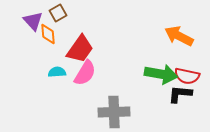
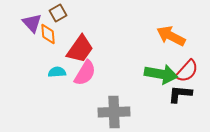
purple triangle: moved 1 px left, 2 px down
orange arrow: moved 8 px left
red semicircle: moved 5 px up; rotated 60 degrees counterclockwise
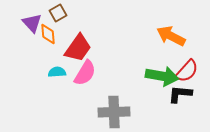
red trapezoid: moved 2 px left, 1 px up
green arrow: moved 1 px right, 2 px down
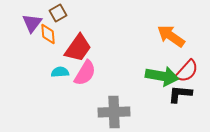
purple triangle: rotated 20 degrees clockwise
orange arrow: rotated 8 degrees clockwise
cyan semicircle: moved 3 px right
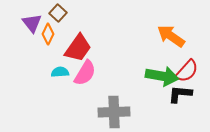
brown square: rotated 18 degrees counterclockwise
purple triangle: rotated 15 degrees counterclockwise
orange diamond: rotated 30 degrees clockwise
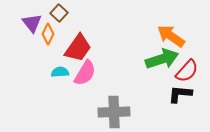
brown square: moved 1 px right
green arrow: moved 17 px up; rotated 28 degrees counterclockwise
